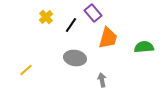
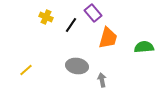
yellow cross: rotated 24 degrees counterclockwise
gray ellipse: moved 2 px right, 8 px down
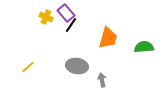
purple rectangle: moved 27 px left
yellow line: moved 2 px right, 3 px up
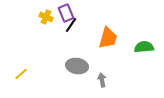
purple rectangle: rotated 18 degrees clockwise
yellow line: moved 7 px left, 7 px down
